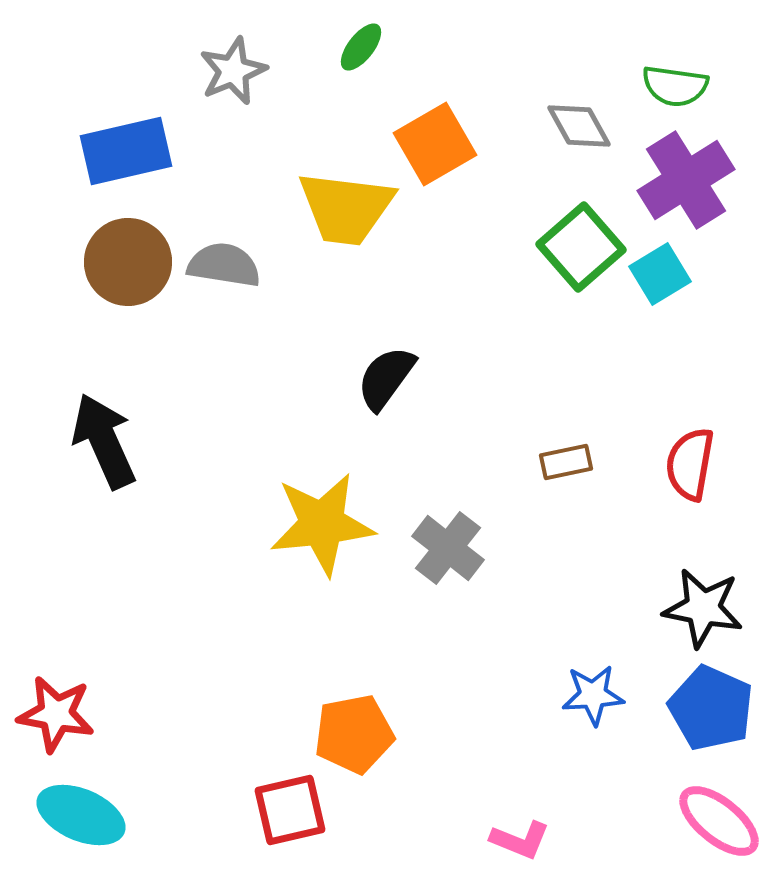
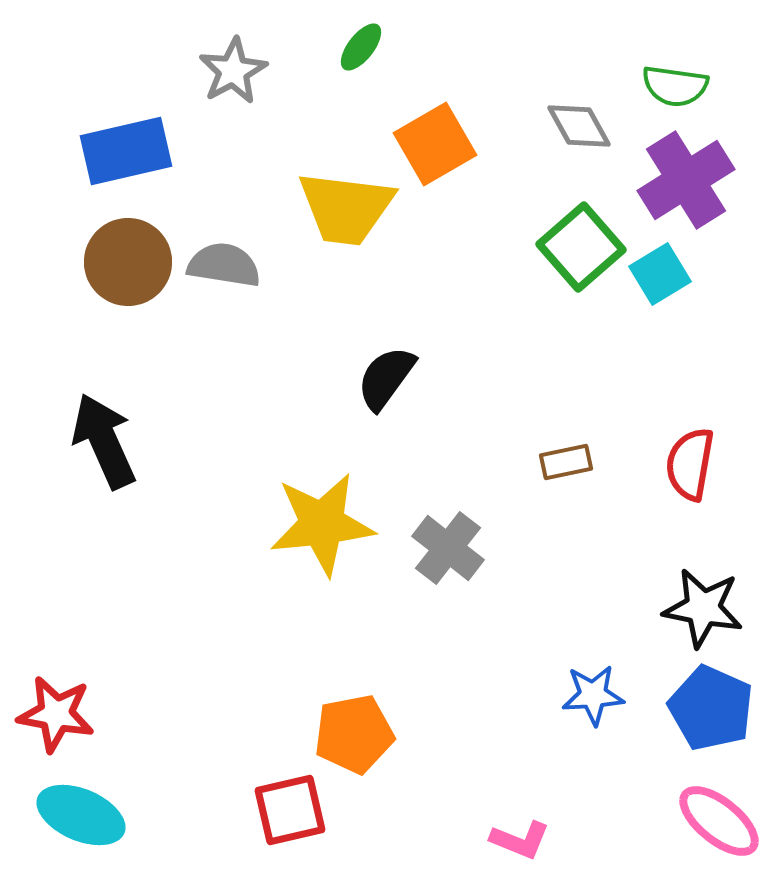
gray star: rotated 6 degrees counterclockwise
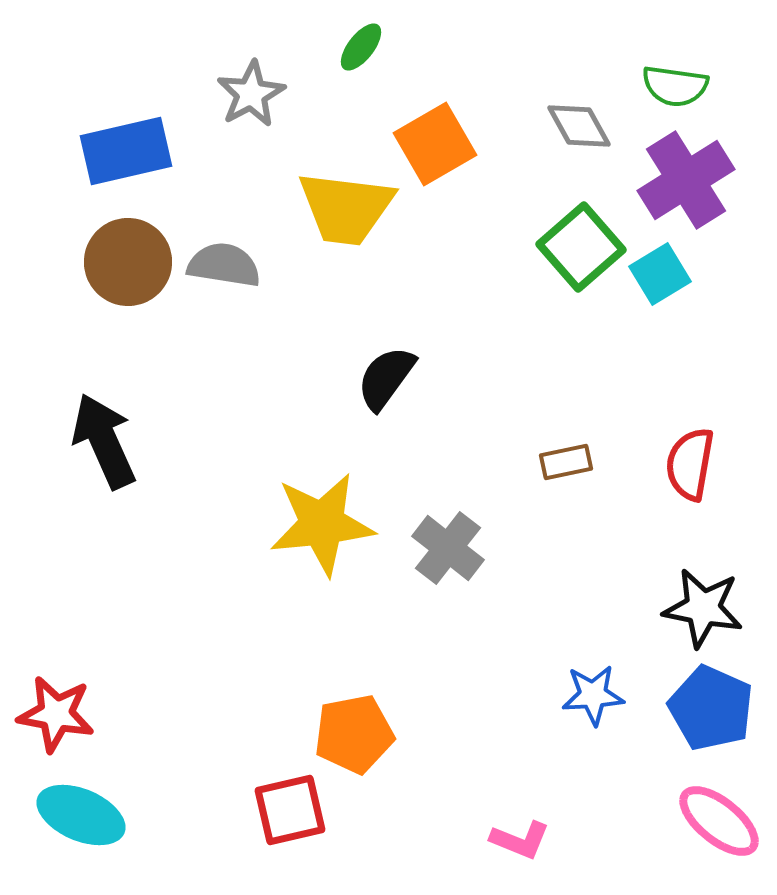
gray star: moved 18 px right, 23 px down
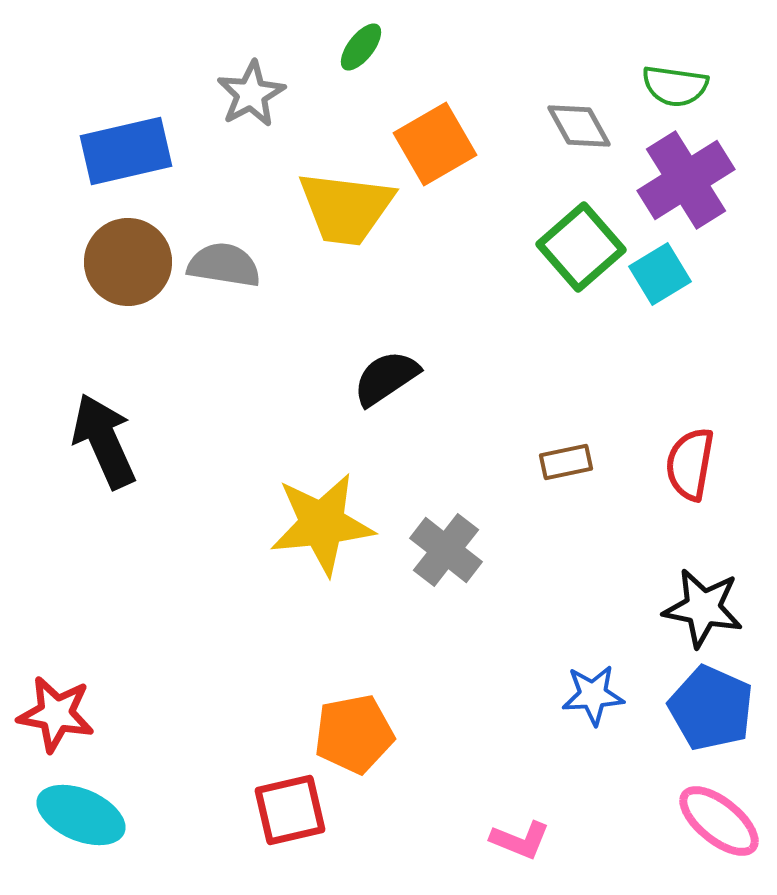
black semicircle: rotated 20 degrees clockwise
gray cross: moved 2 px left, 2 px down
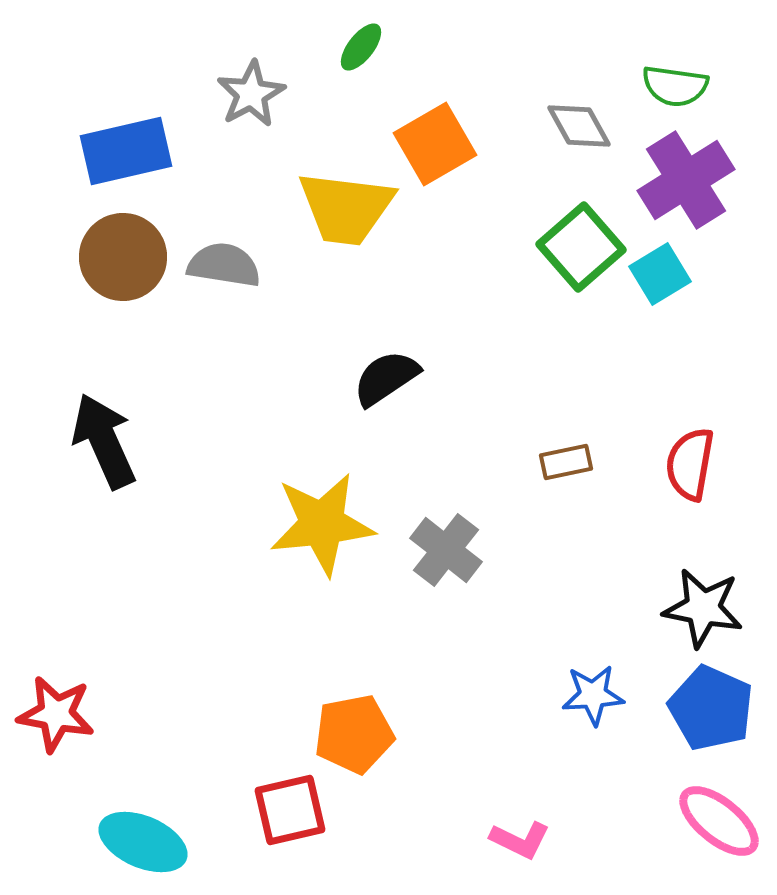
brown circle: moved 5 px left, 5 px up
cyan ellipse: moved 62 px right, 27 px down
pink L-shape: rotated 4 degrees clockwise
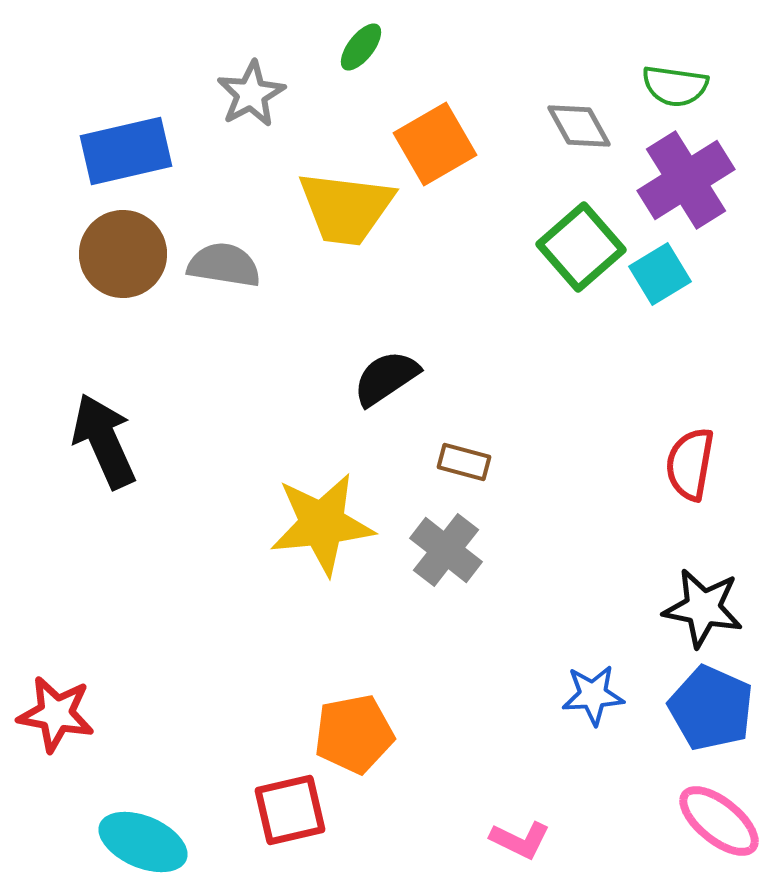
brown circle: moved 3 px up
brown rectangle: moved 102 px left; rotated 27 degrees clockwise
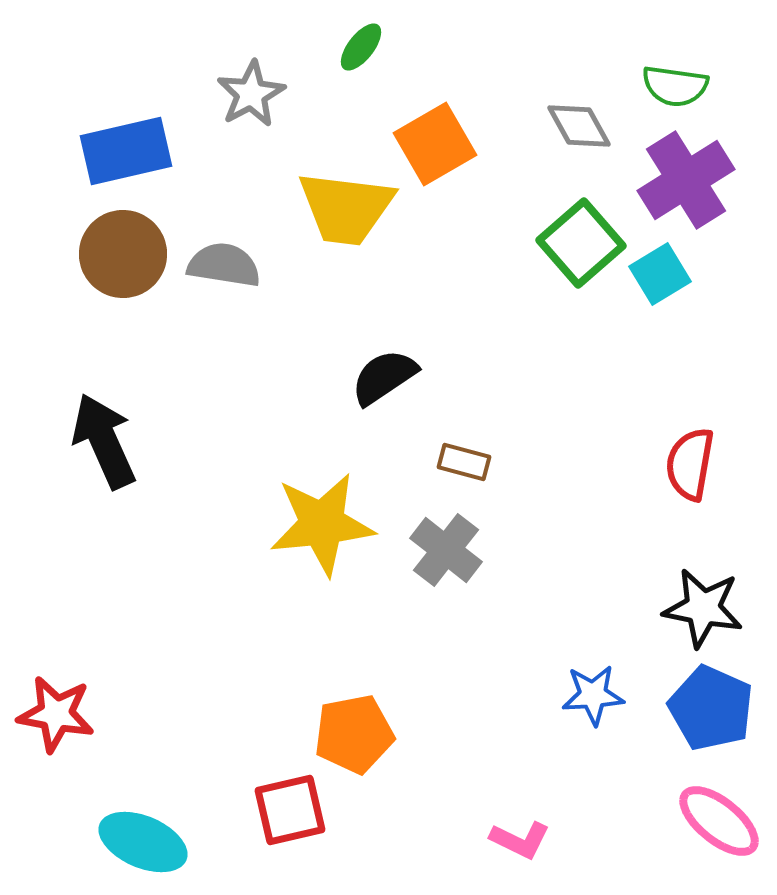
green square: moved 4 px up
black semicircle: moved 2 px left, 1 px up
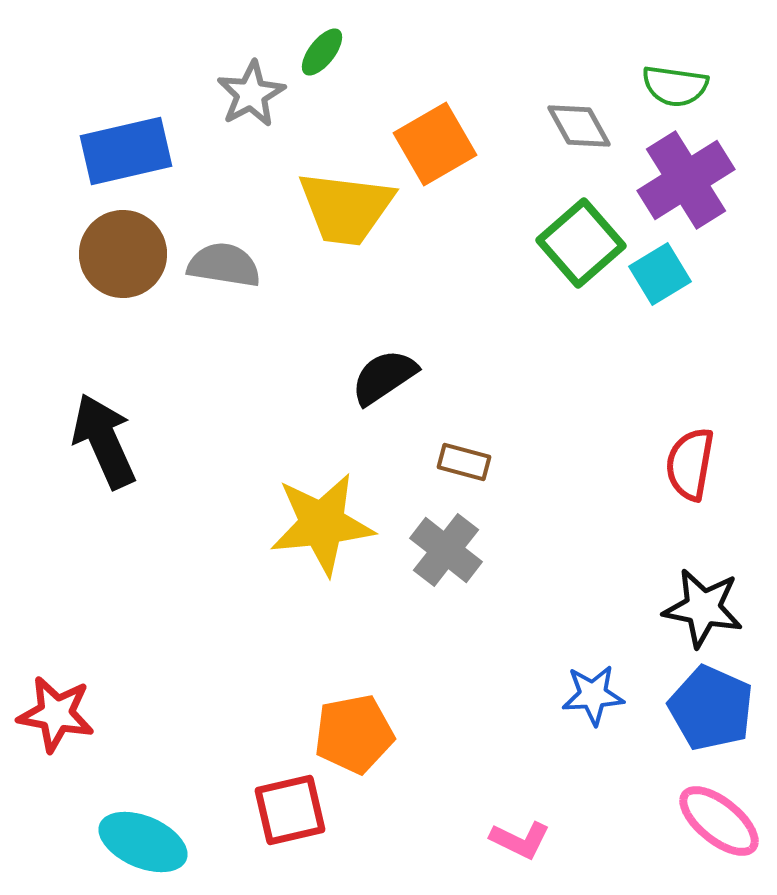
green ellipse: moved 39 px left, 5 px down
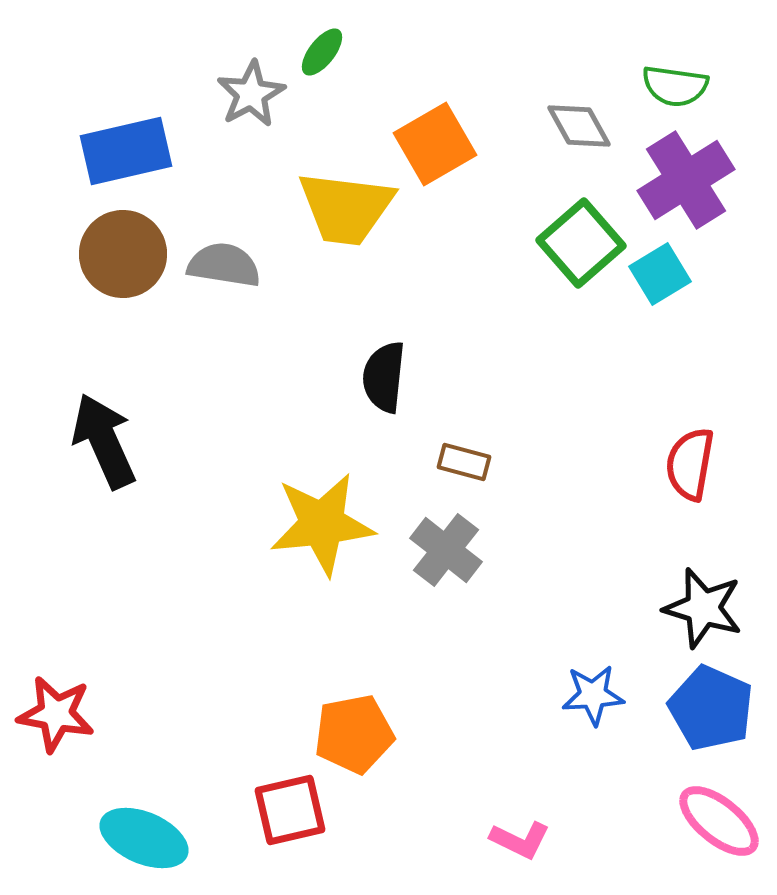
black semicircle: rotated 50 degrees counterclockwise
black star: rotated 6 degrees clockwise
cyan ellipse: moved 1 px right, 4 px up
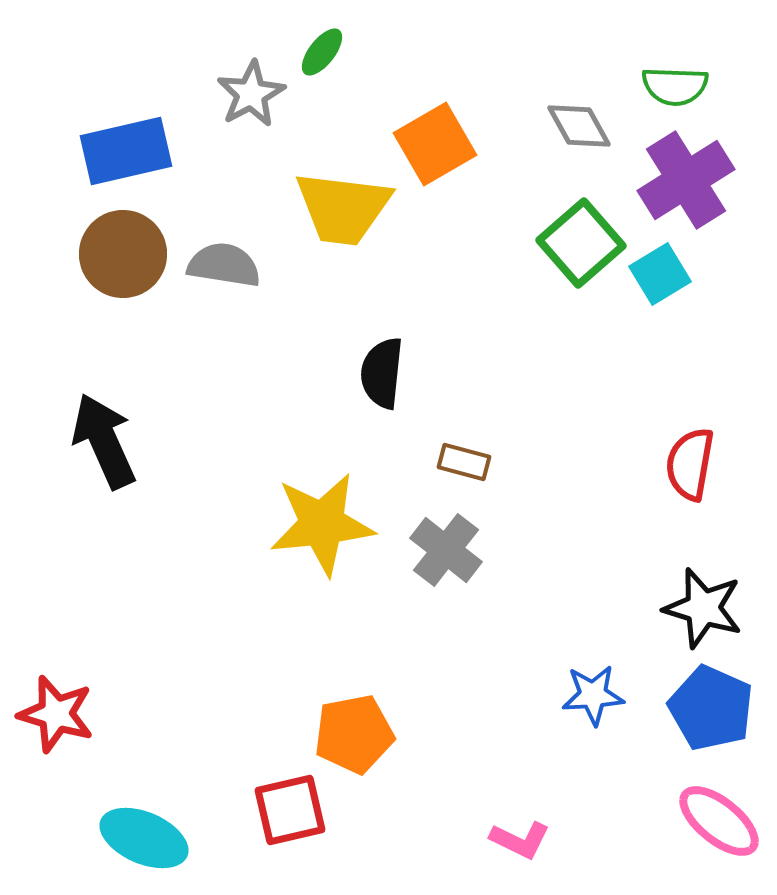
green semicircle: rotated 6 degrees counterclockwise
yellow trapezoid: moved 3 px left
black semicircle: moved 2 px left, 4 px up
red star: rotated 6 degrees clockwise
